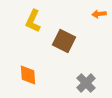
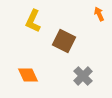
orange arrow: rotated 72 degrees clockwise
orange diamond: rotated 20 degrees counterclockwise
gray cross: moved 3 px left, 7 px up
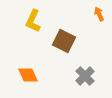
gray cross: moved 2 px right
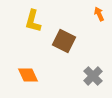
yellow L-shape: rotated 10 degrees counterclockwise
gray cross: moved 8 px right
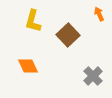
brown square: moved 4 px right, 6 px up; rotated 20 degrees clockwise
orange diamond: moved 9 px up
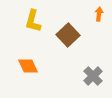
orange arrow: rotated 32 degrees clockwise
